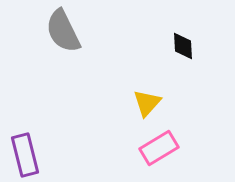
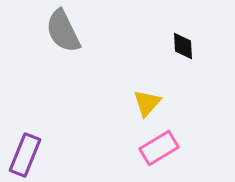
purple rectangle: rotated 36 degrees clockwise
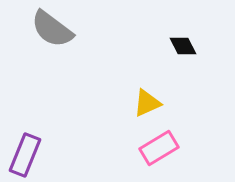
gray semicircle: moved 11 px left, 2 px up; rotated 27 degrees counterclockwise
black diamond: rotated 24 degrees counterclockwise
yellow triangle: rotated 24 degrees clockwise
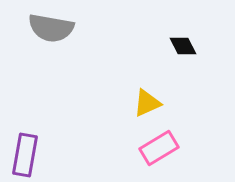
gray semicircle: moved 1 px left, 1 px up; rotated 27 degrees counterclockwise
purple rectangle: rotated 12 degrees counterclockwise
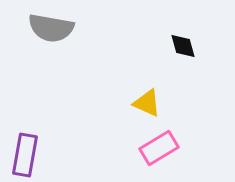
black diamond: rotated 12 degrees clockwise
yellow triangle: rotated 48 degrees clockwise
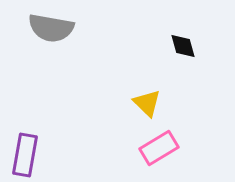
yellow triangle: rotated 20 degrees clockwise
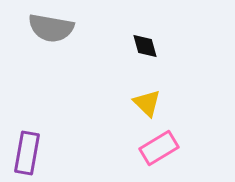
black diamond: moved 38 px left
purple rectangle: moved 2 px right, 2 px up
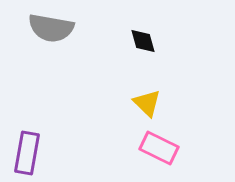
black diamond: moved 2 px left, 5 px up
pink rectangle: rotated 57 degrees clockwise
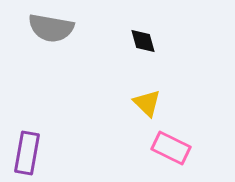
pink rectangle: moved 12 px right
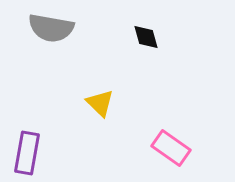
black diamond: moved 3 px right, 4 px up
yellow triangle: moved 47 px left
pink rectangle: rotated 9 degrees clockwise
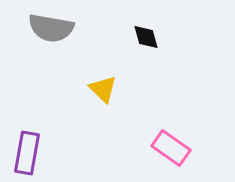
yellow triangle: moved 3 px right, 14 px up
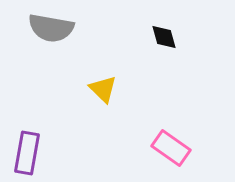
black diamond: moved 18 px right
